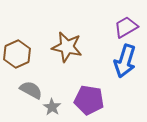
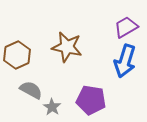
brown hexagon: moved 1 px down
purple pentagon: moved 2 px right
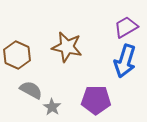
brown hexagon: rotated 12 degrees counterclockwise
purple pentagon: moved 5 px right; rotated 8 degrees counterclockwise
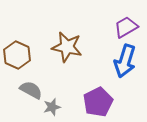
purple pentagon: moved 2 px right, 2 px down; rotated 28 degrees counterclockwise
gray star: rotated 24 degrees clockwise
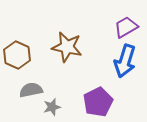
gray semicircle: rotated 40 degrees counterclockwise
